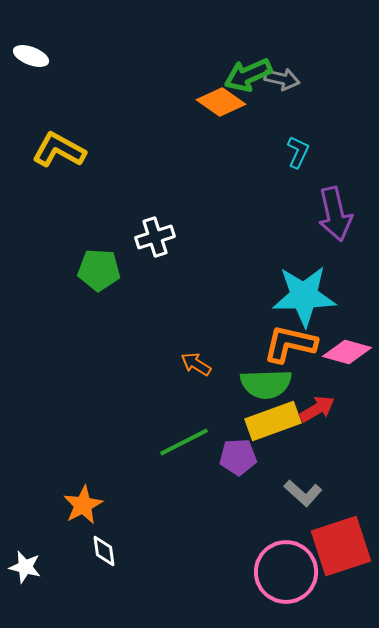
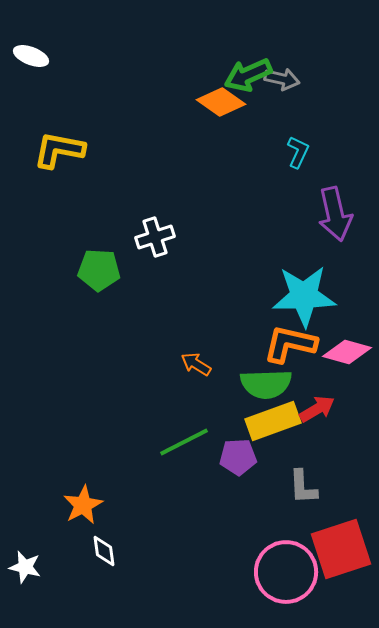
yellow L-shape: rotated 18 degrees counterclockwise
gray L-shape: moved 6 px up; rotated 45 degrees clockwise
red square: moved 3 px down
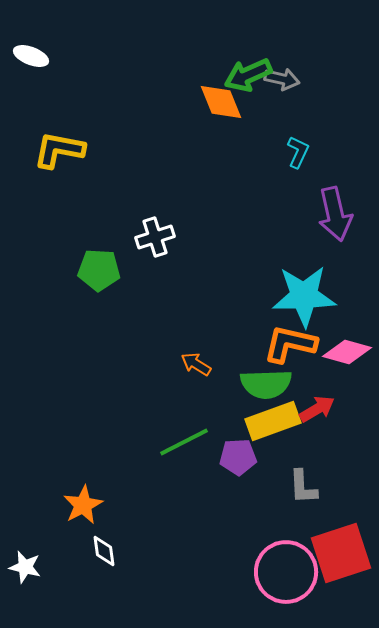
orange diamond: rotated 33 degrees clockwise
red square: moved 4 px down
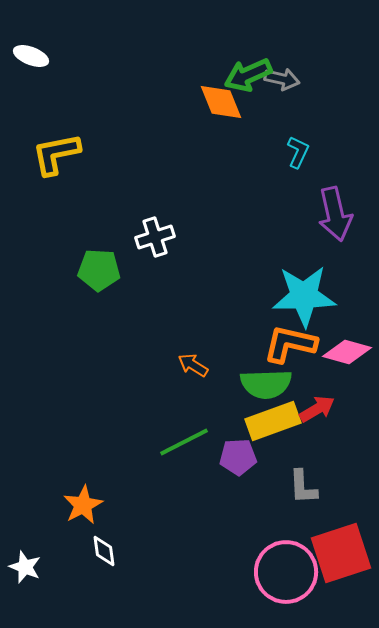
yellow L-shape: moved 3 px left, 4 px down; rotated 22 degrees counterclockwise
orange arrow: moved 3 px left, 1 px down
white star: rotated 8 degrees clockwise
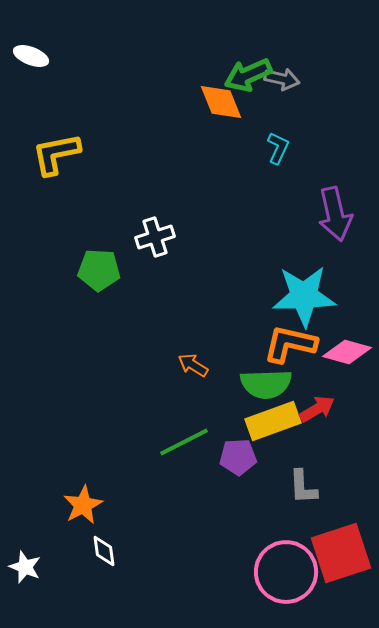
cyan L-shape: moved 20 px left, 4 px up
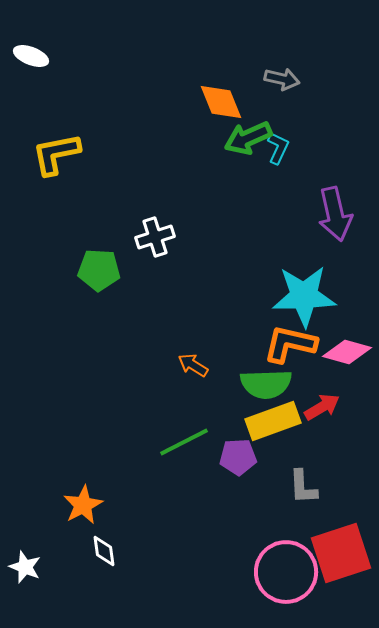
green arrow: moved 63 px down
red arrow: moved 5 px right, 2 px up
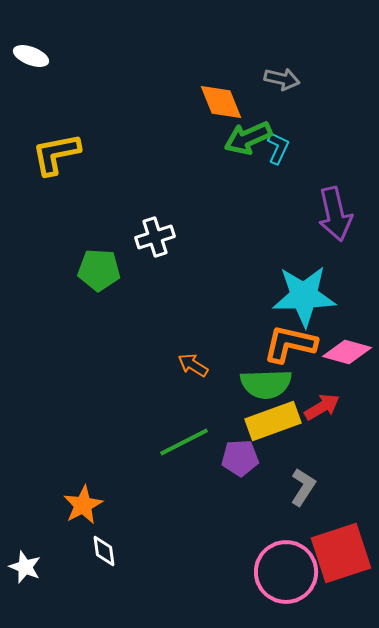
purple pentagon: moved 2 px right, 1 px down
gray L-shape: rotated 144 degrees counterclockwise
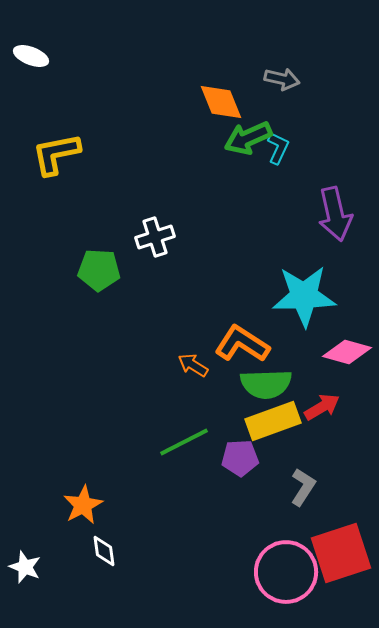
orange L-shape: moved 48 px left; rotated 20 degrees clockwise
